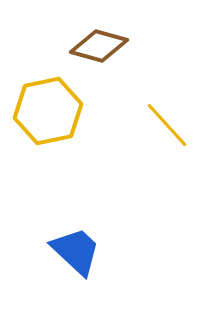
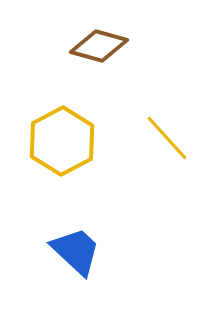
yellow hexagon: moved 14 px right, 30 px down; rotated 16 degrees counterclockwise
yellow line: moved 13 px down
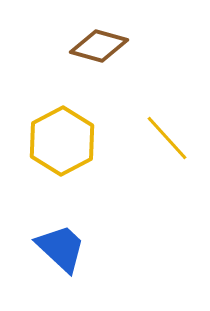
blue trapezoid: moved 15 px left, 3 px up
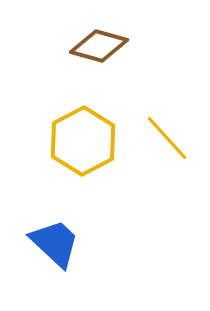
yellow hexagon: moved 21 px right
blue trapezoid: moved 6 px left, 5 px up
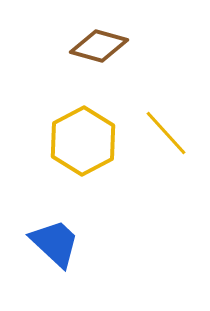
yellow line: moved 1 px left, 5 px up
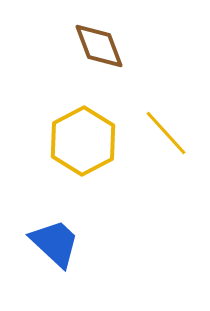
brown diamond: rotated 54 degrees clockwise
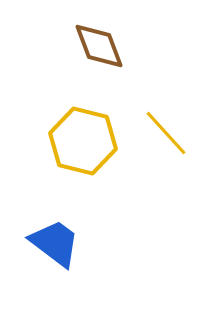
yellow hexagon: rotated 18 degrees counterclockwise
blue trapezoid: rotated 6 degrees counterclockwise
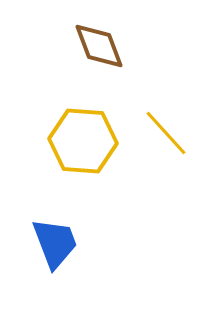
yellow hexagon: rotated 10 degrees counterclockwise
blue trapezoid: rotated 32 degrees clockwise
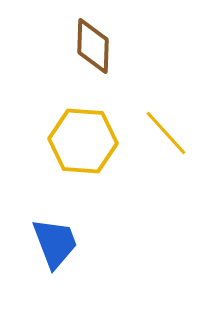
brown diamond: moved 6 px left; rotated 22 degrees clockwise
